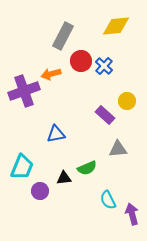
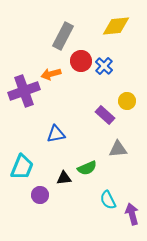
purple circle: moved 4 px down
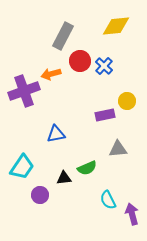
red circle: moved 1 px left
purple rectangle: rotated 54 degrees counterclockwise
cyan trapezoid: rotated 12 degrees clockwise
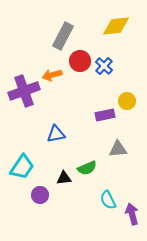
orange arrow: moved 1 px right, 1 px down
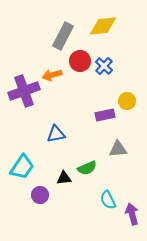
yellow diamond: moved 13 px left
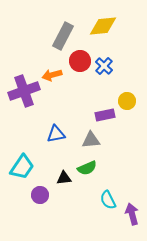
gray triangle: moved 27 px left, 9 px up
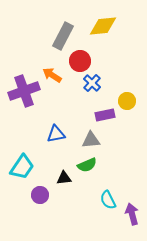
blue cross: moved 12 px left, 17 px down
orange arrow: rotated 48 degrees clockwise
green semicircle: moved 3 px up
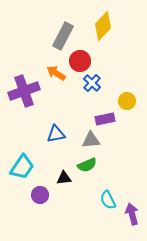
yellow diamond: rotated 40 degrees counterclockwise
orange arrow: moved 4 px right, 2 px up
purple rectangle: moved 4 px down
